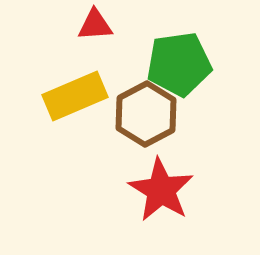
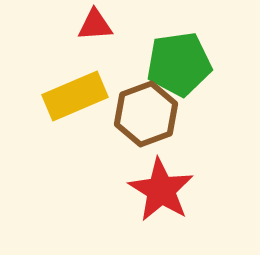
brown hexagon: rotated 8 degrees clockwise
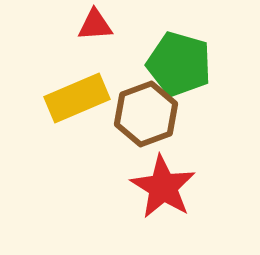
green pentagon: rotated 24 degrees clockwise
yellow rectangle: moved 2 px right, 2 px down
red star: moved 2 px right, 3 px up
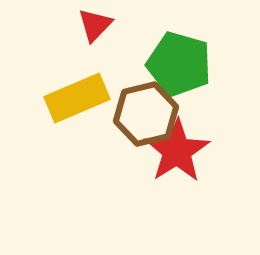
red triangle: rotated 42 degrees counterclockwise
brown hexagon: rotated 6 degrees clockwise
red star: moved 14 px right, 36 px up; rotated 8 degrees clockwise
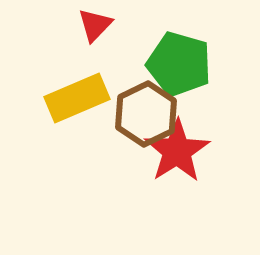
brown hexagon: rotated 12 degrees counterclockwise
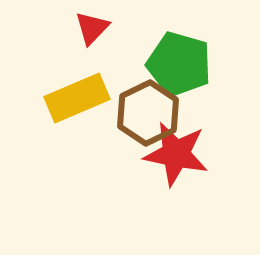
red triangle: moved 3 px left, 3 px down
brown hexagon: moved 2 px right, 1 px up
red star: moved 1 px left, 3 px down; rotated 28 degrees counterclockwise
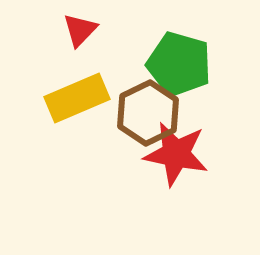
red triangle: moved 12 px left, 2 px down
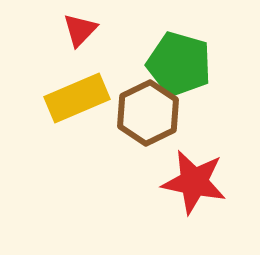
red star: moved 18 px right, 28 px down
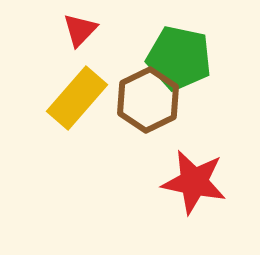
green pentagon: moved 6 px up; rotated 4 degrees counterclockwise
yellow rectangle: rotated 26 degrees counterclockwise
brown hexagon: moved 13 px up
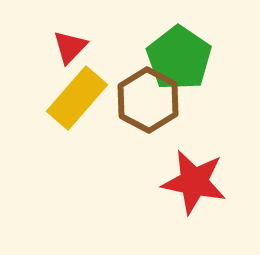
red triangle: moved 10 px left, 17 px down
green pentagon: rotated 22 degrees clockwise
brown hexagon: rotated 6 degrees counterclockwise
